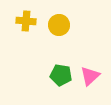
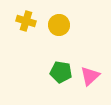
yellow cross: rotated 12 degrees clockwise
green pentagon: moved 3 px up
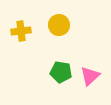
yellow cross: moved 5 px left, 10 px down; rotated 24 degrees counterclockwise
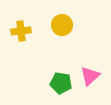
yellow circle: moved 3 px right
green pentagon: moved 11 px down
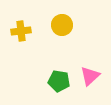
green pentagon: moved 2 px left, 2 px up
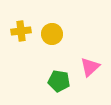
yellow circle: moved 10 px left, 9 px down
pink triangle: moved 9 px up
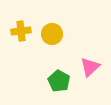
green pentagon: rotated 20 degrees clockwise
